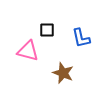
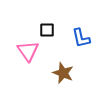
pink triangle: rotated 40 degrees clockwise
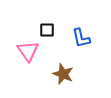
brown star: moved 1 px down
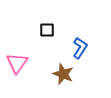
blue L-shape: moved 1 px left, 10 px down; rotated 135 degrees counterclockwise
pink triangle: moved 11 px left, 12 px down; rotated 10 degrees clockwise
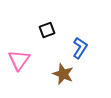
black square: rotated 21 degrees counterclockwise
pink triangle: moved 2 px right, 3 px up
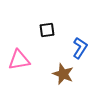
black square: rotated 14 degrees clockwise
pink triangle: rotated 45 degrees clockwise
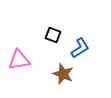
black square: moved 6 px right, 5 px down; rotated 28 degrees clockwise
blue L-shape: rotated 25 degrees clockwise
